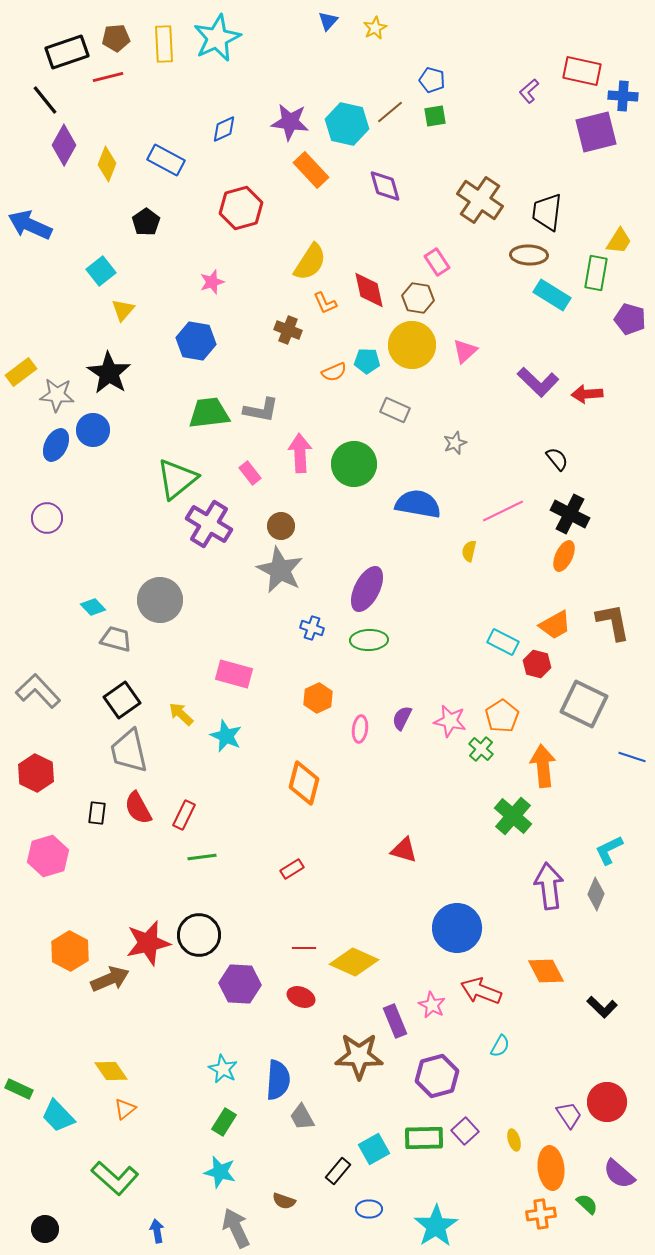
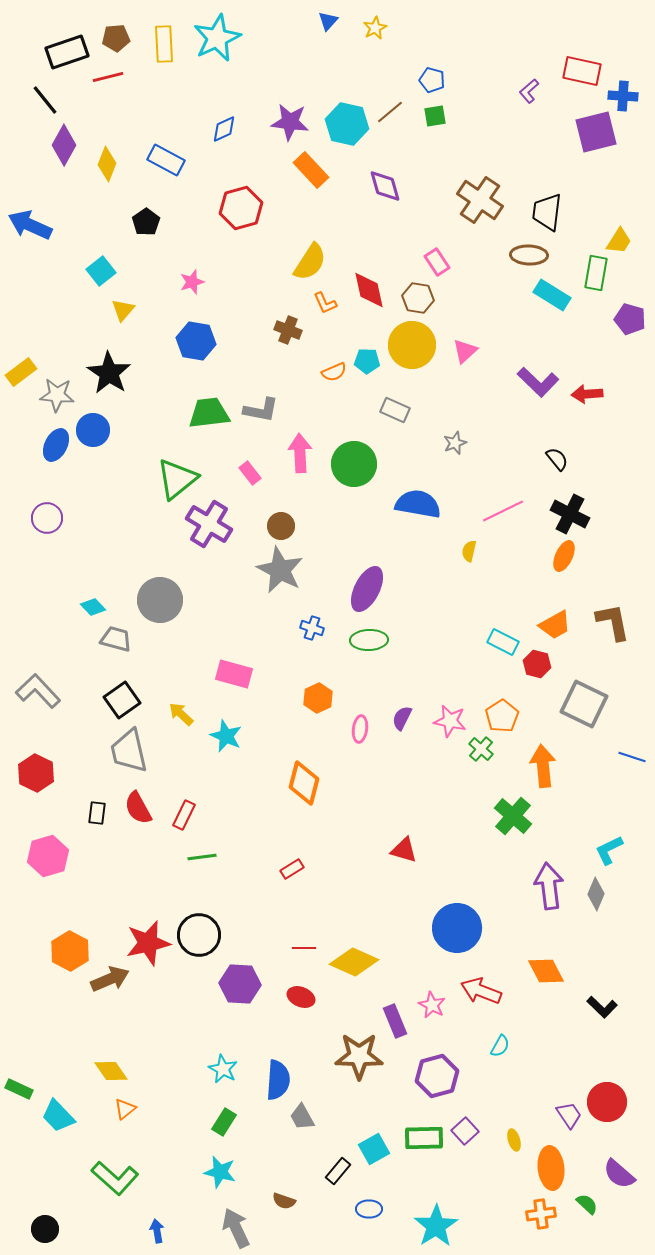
pink star at (212, 282): moved 20 px left
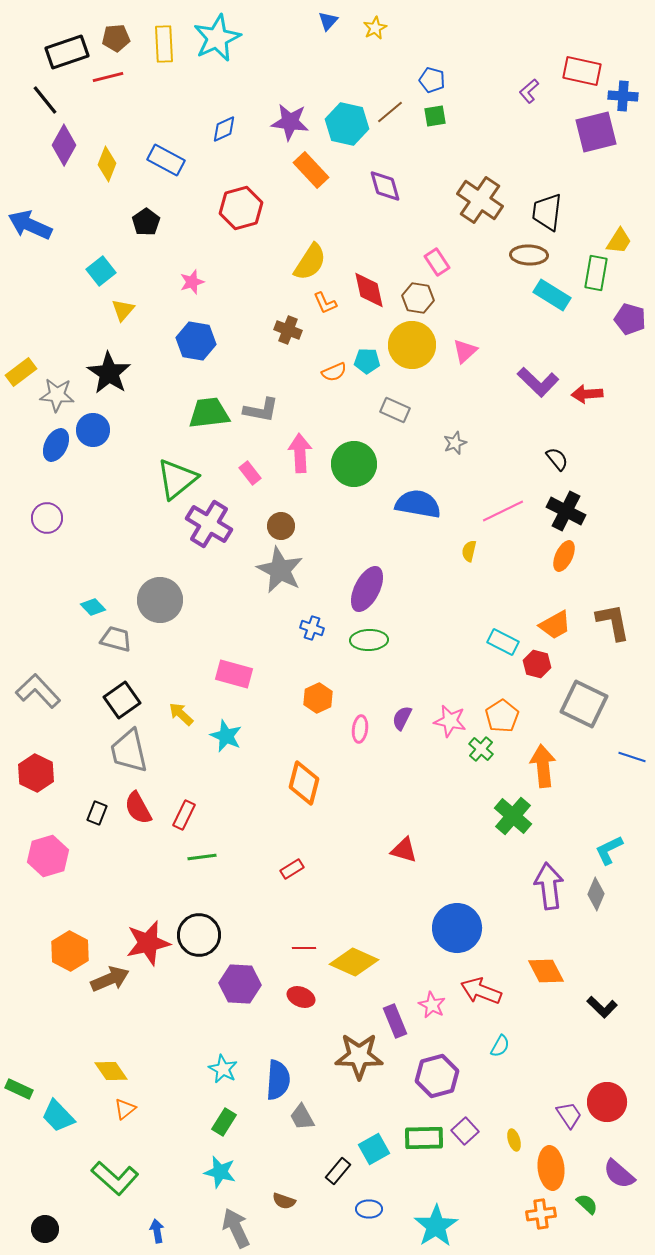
black cross at (570, 514): moved 4 px left, 3 px up
black rectangle at (97, 813): rotated 15 degrees clockwise
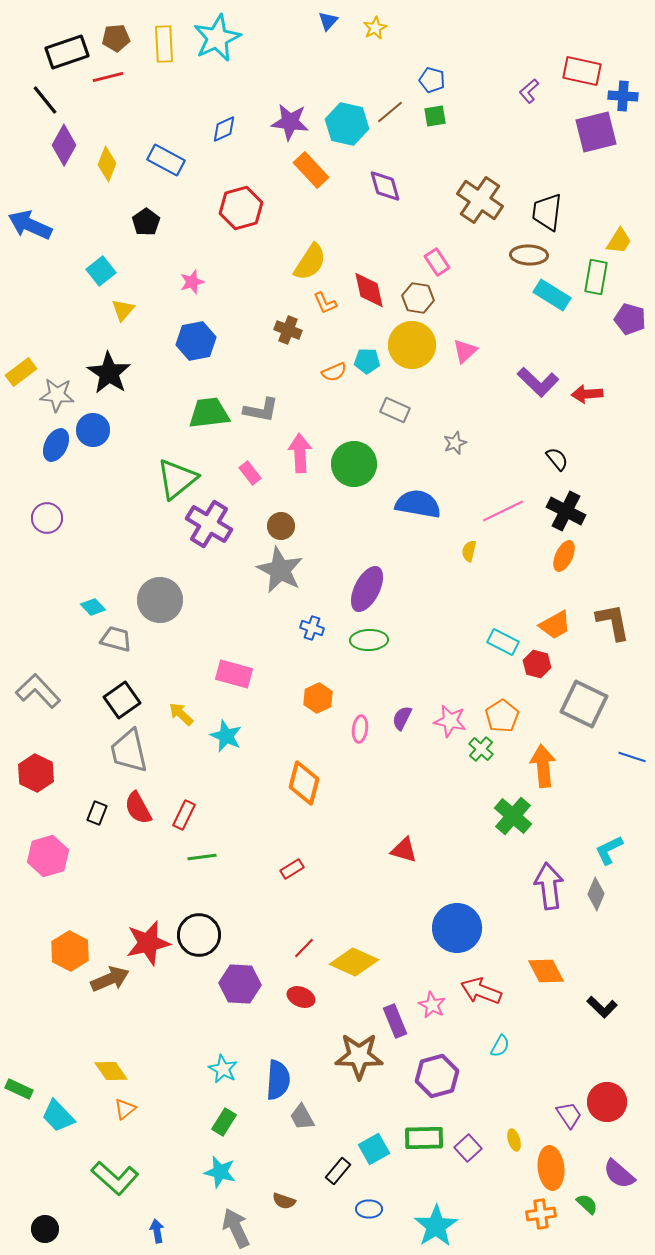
green rectangle at (596, 273): moved 4 px down
blue hexagon at (196, 341): rotated 21 degrees counterclockwise
red line at (304, 948): rotated 45 degrees counterclockwise
purple square at (465, 1131): moved 3 px right, 17 px down
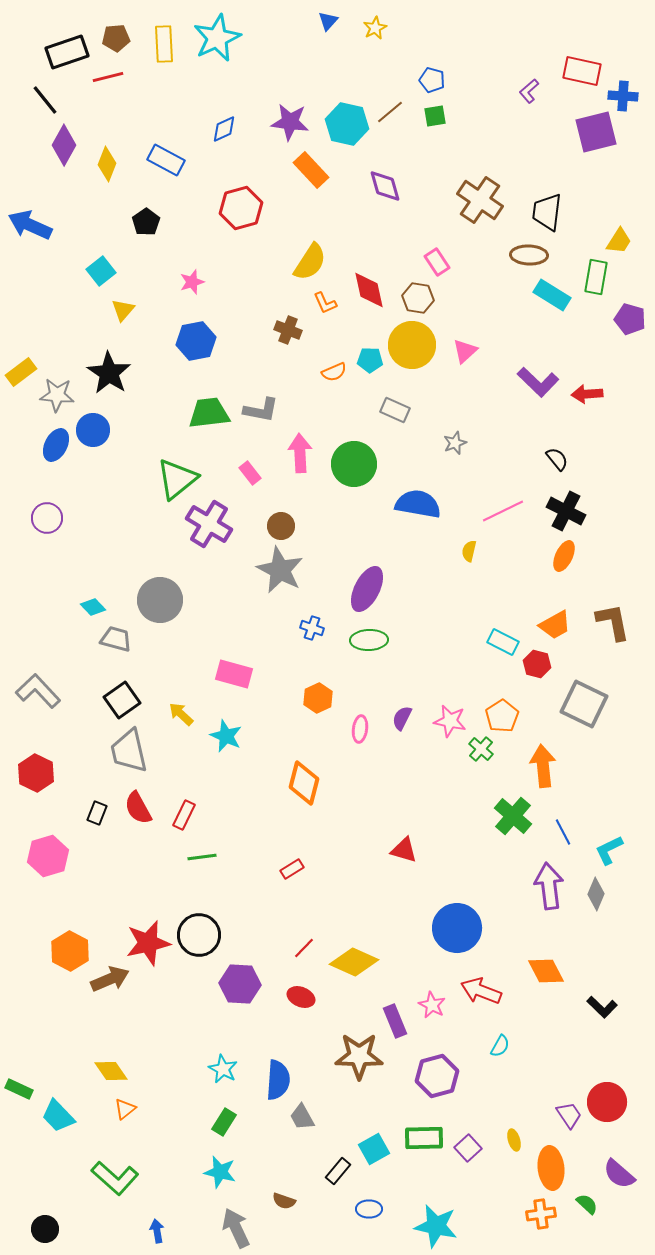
cyan pentagon at (367, 361): moved 3 px right, 1 px up
blue line at (632, 757): moved 69 px left, 75 px down; rotated 44 degrees clockwise
cyan star at (436, 1226): rotated 27 degrees counterclockwise
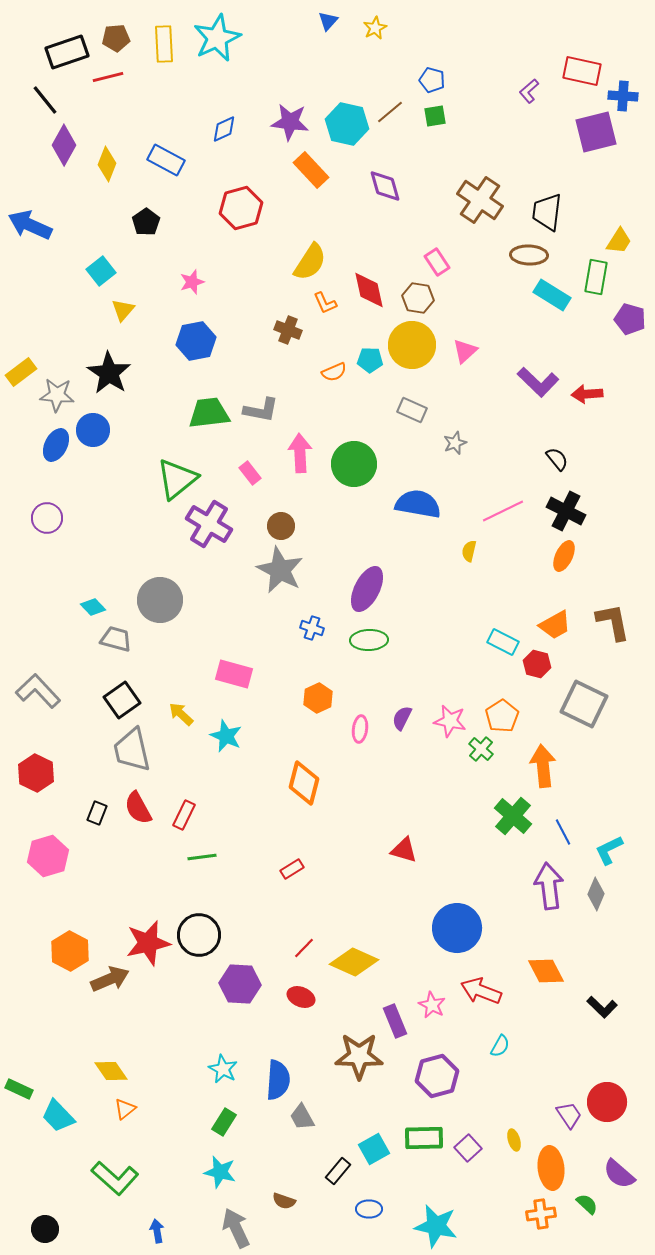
gray rectangle at (395, 410): moved 17 px right
gray trapezoid at (129, 751): moved 3 px right, 1 px up
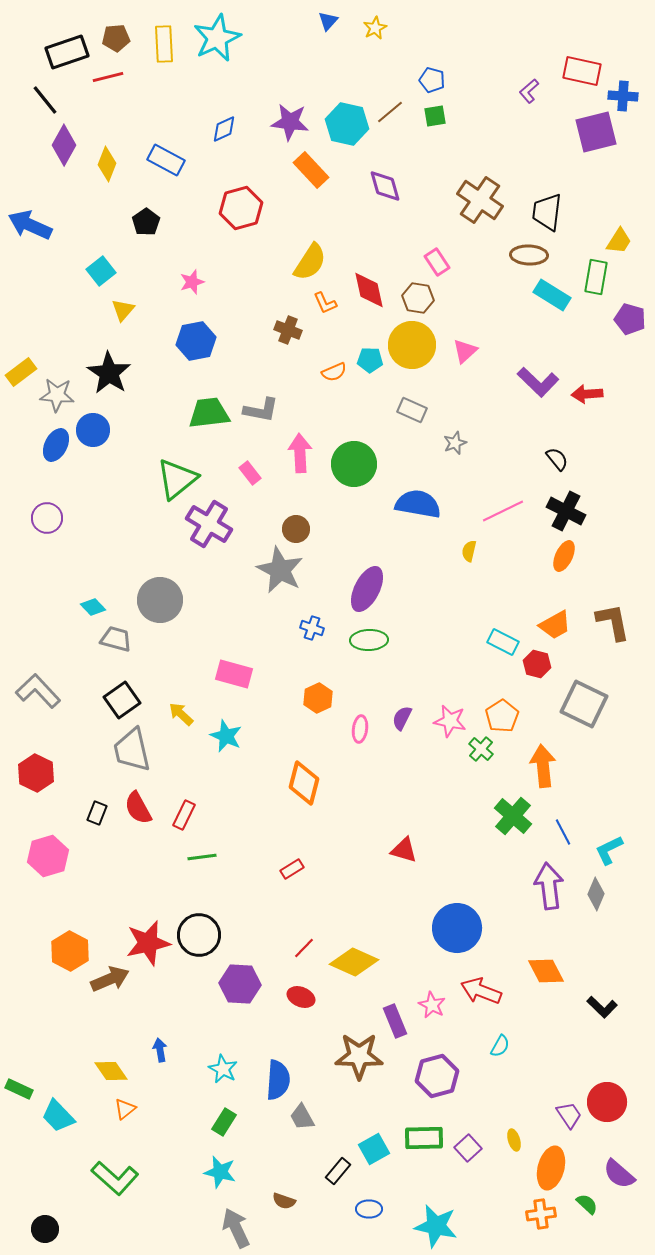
brown circle at (281, 526): moved 15 px right, 3 px down
orange ellipse at (551, 1168): rotated 21 degrees clockwise
blue arrow at (157, 1231): moved 3 px right, 181 px up
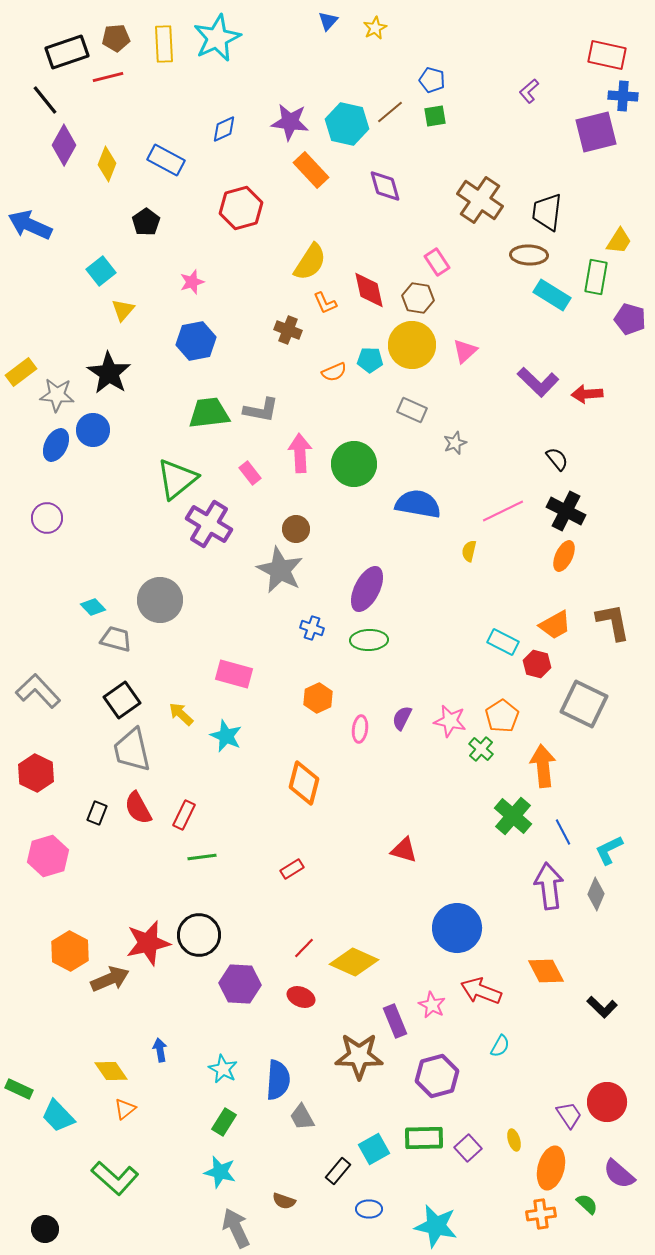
red rectangle at (582, 71): moved 25 px right, 16 px up
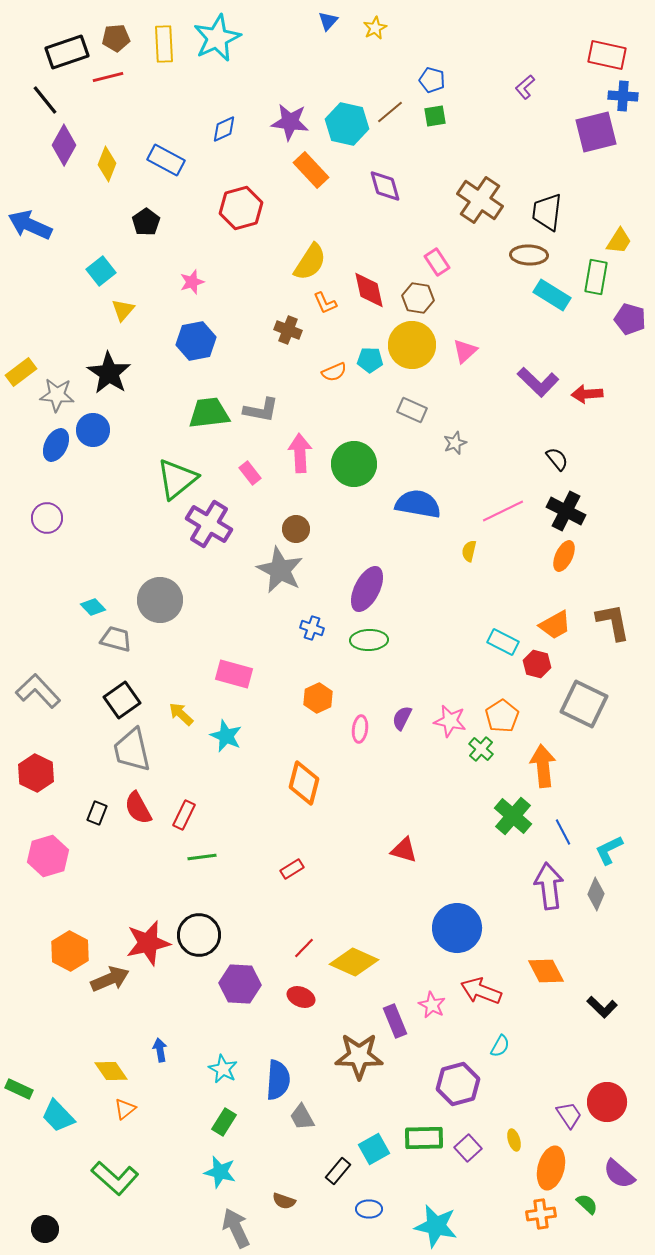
purple L-shape at (529, 91): moved 4 px left, 4 px up
purple hexagon at (437, 1076): moved 21 px right, 8 px down
